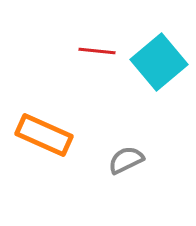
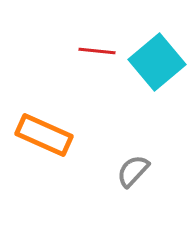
cyan square: moved 2 px left
gray semicircle: moved 7 px right, 11 px down; rotated 21 degrees counterclockwise
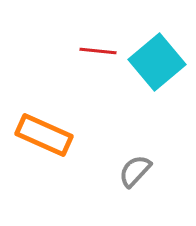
red line: moved 1 px right
gray semicircle: moved 2 px right
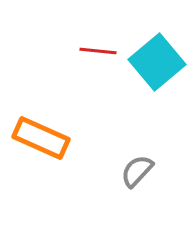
orange rectangle: moved 3 px left, 3 px down
gray semicircle: moved 2 px right
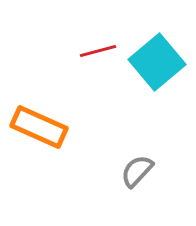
red line: rotated 21 degrees counterclockwise
orange rectangle: moved 2 px left, 11 px up
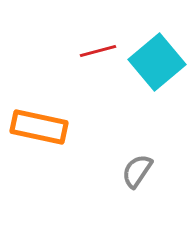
orange rectangle: rotated 12 degrees counterclockwise
gray semicircle: rotated 9 degrees counterclockwise
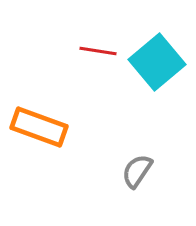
red line: rotated 24 degrees clockwise
orange rectangle: rotated 8 degrees clockwise
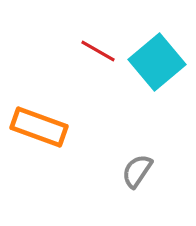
red line: rotated 21 degrees clockwise
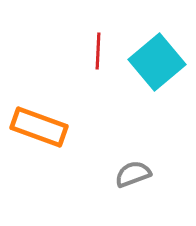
red line: rotated 63 degrees clockwise
gray semicircle: moved 4 px left, 3 px down; rotated 36 degrees clockwise
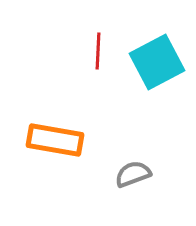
cyan square: rotated 12 degrees clockwise
orange rectangle: moved 16 px right, 13 px down; rotated 10 degrees counterclockwise
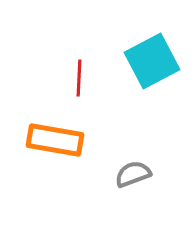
red line: moved 19 px left, 27 px down
cyan square: moved 5 px left, 1 px up
